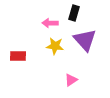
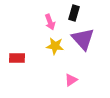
pink arrow: moved 1 px up; rotated 112 degrees counterclockwise
purple triangle: moved 2 px left, 1 px up
red rectangle: moved 1 px left, 2 px down
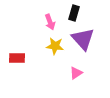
pink triangle: moved 5 px right, 7 px up
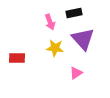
black rectangle: rotated 63 degrees clockwise
yellow star: moved 2 px down
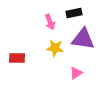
purple triangle: rotated 40 degrees counterclockwise
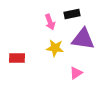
black rectangle: moved 2 px left, 1 px down
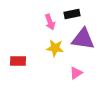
red rectangle: moved 1 px right, 3 px down
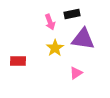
yellow star: rotated 30 degrees clockwise
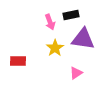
black rectangle: moved 1 px left, 1 px down
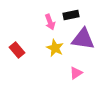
yellow star: rotated 12 degrees counterclockwise
red rectangle: moved 1 px left, 11 px up; rotated 49 degrees clockwise
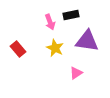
purple triangle: moved 4 px right, 2 px down
red rectangle: moved 1 px right, 1 px up
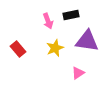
pink arrow: moved 2 px left, 1 px up
yellow star: rotated 24 degrees clockwise
pink triangle: moved 2 px right
